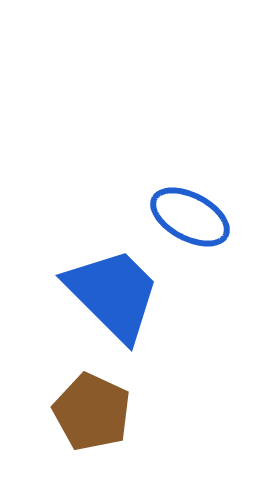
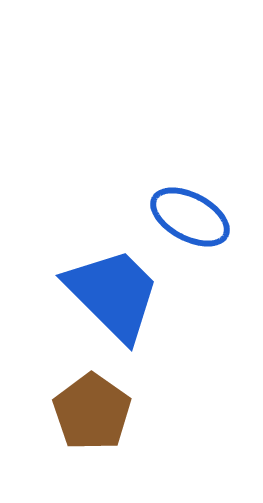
brown pentagon: rotated 10 degrees clockwise
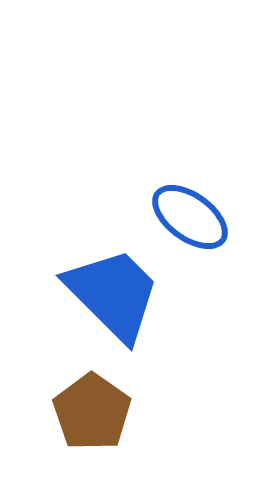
blue ellipse: rotated 8 degrees clockwise
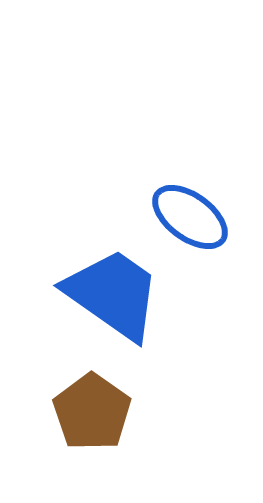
blue trapezoid: rotated 10 degrees counterclockwise
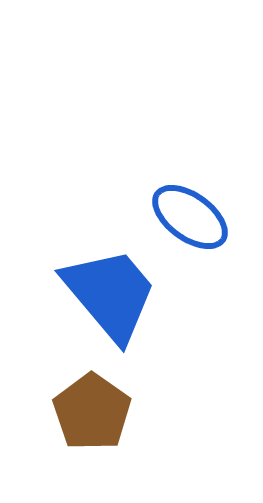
blue trapezoid: moved 3 px left; rotated 15 degrees clockwise
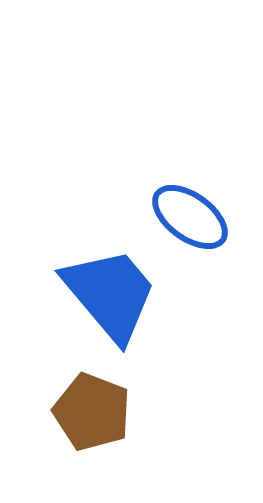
brown pentagon: rotated 14 degrees counterclockwise
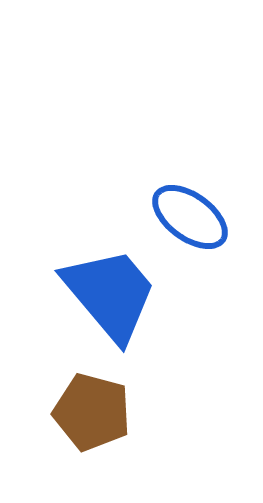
brown pentagon: rotated 6 degrees counterclockwise
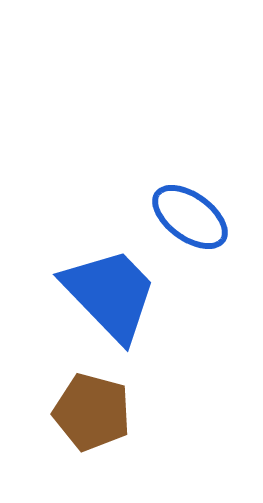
blue trapezoid: rotated 4 degrees counterclockwise
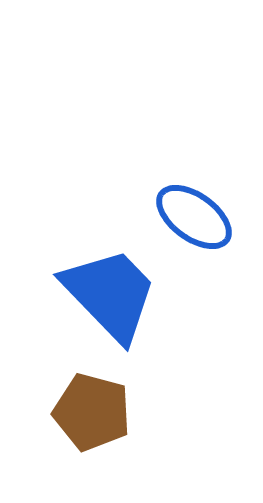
blue ellipse: moved 4 px right
